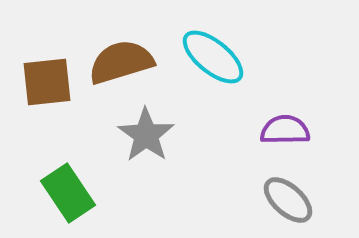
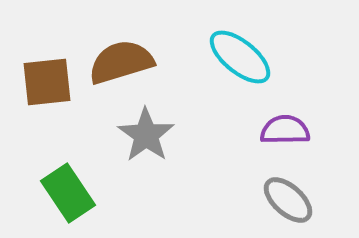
cyan ellipse: moved 27 px right
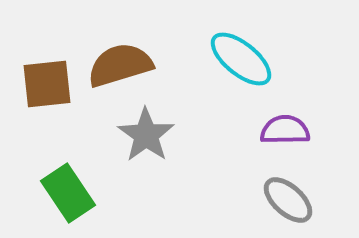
cyan ellipse: moved 1 px right, 2 px down
brown semicircle: moved 1 px left, 3 px down
brown square: moved 2 px down
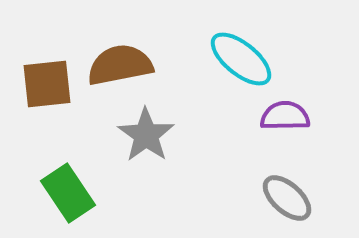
brown semicircle: rotated 6 degrees clockwise
purple semicircle: moved 14 px up
gray ellipse: moved 1 px left, 2 px up
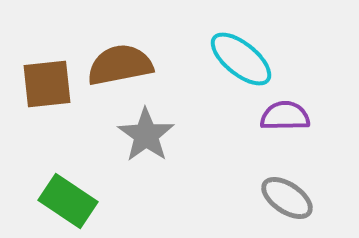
green rectangle: moved 8 px down; rotated 22 degrees counterclockwise
gray ellipse: rotated 8 degrees counterclockwise
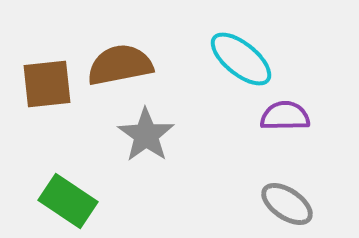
gray ellipse: moved 6 px down
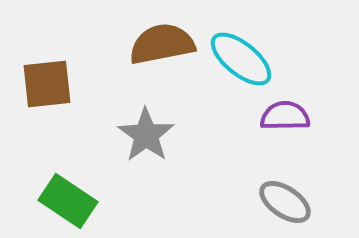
brown semicircle: moved 42 px right, 21 px up
gray ellipse: moved 2 px left, 2 px up
